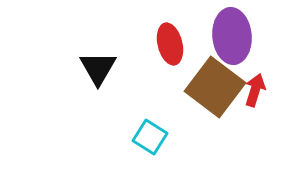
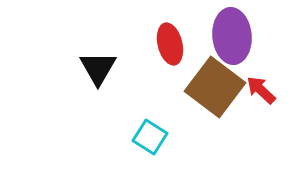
red arrow: moved 6 px right; rotated 64 degrees counterclockwise
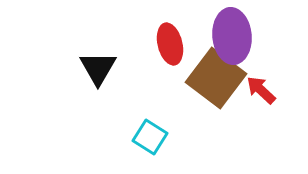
brown square: moved 1 px right, 9 px up
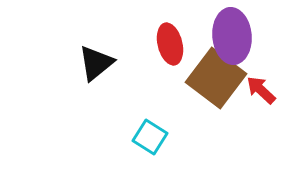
black triangle: moved 2 px left, 5 px up; rotated 21 degrees clockwise
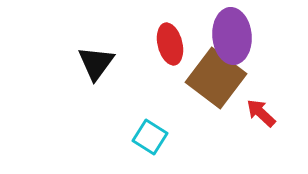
black triangle: rotated 15 degrees counterclockwise
red arrow: moved 23 px down
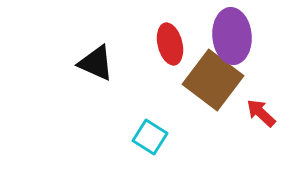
black triangle: rotated 42 degrees counterclockwise
brown square: moved 3 px left, 2 px down
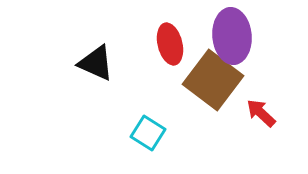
cyan square: moved 2 px left, 4 px up
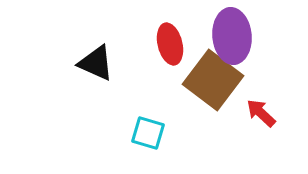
cyan square: rotated 16 degrees counterclockwise
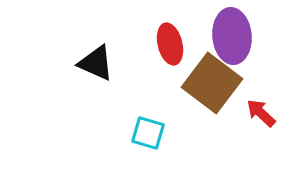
brown square: moved 1 px left, 3 px down
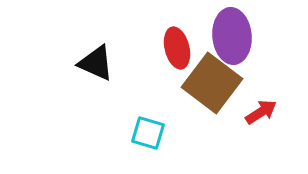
red ellipse: moved 7 px right, 4 px down
red arrow: moved 1 px up; rotated 104 degrees clockwise
